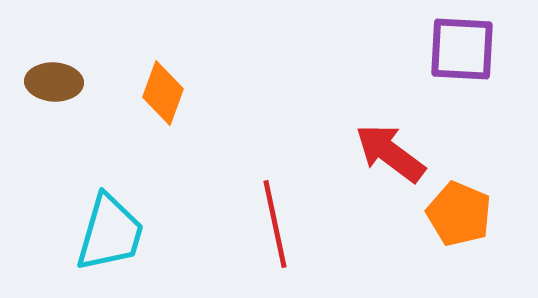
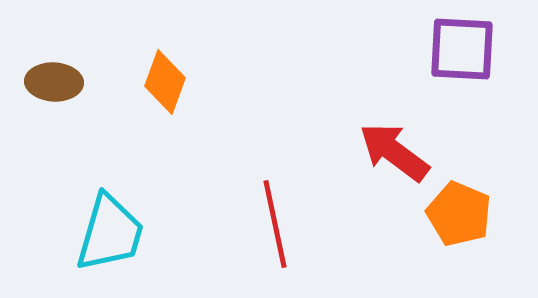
orange diamond: moved 2 px right, 11 px up
red arrow: moved 4 px right, 1 px up
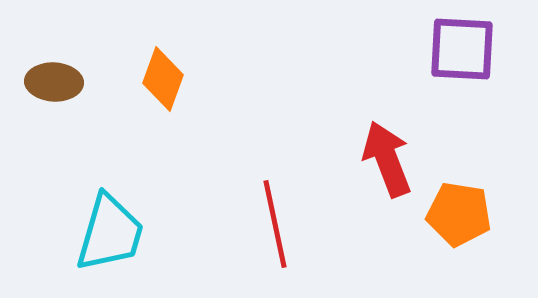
orange diamond: moved 2 px left, 3 px up
red arrow: moved 7 px left, 7 px down; rotated 32 degrees clockwise
orange pentagon: rotated 14 degrees counterclockwise
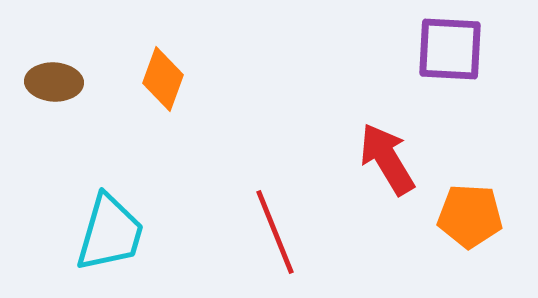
purple square: moved 12 px left
red arrow: rotated 10 degrees counterclockwise
orange pentagon: moved 11 px right, 2 px down; rotated 6 degrees counterclockwise
red line: moved 8 px down; rotated 10 degrees counterclockwise
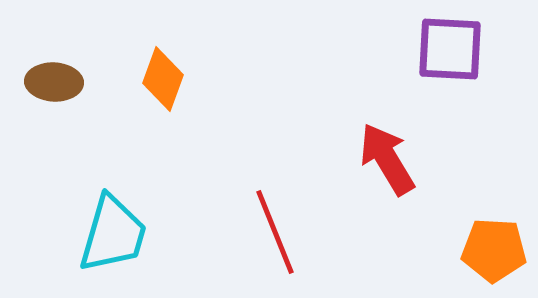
orange pentagon: moved 24 px right, 34 px down
cyan trapezoid: moved 3 px right, 1 px down
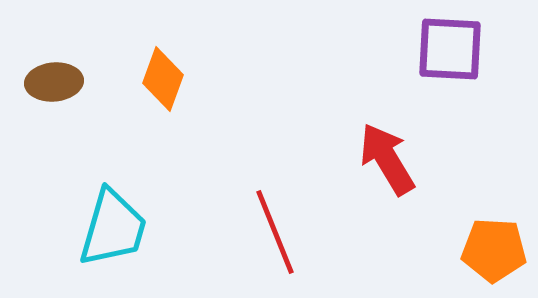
brown ellipse: rotated 8 degrees counterclockwise
cyan trapezoid: moved 6 px up
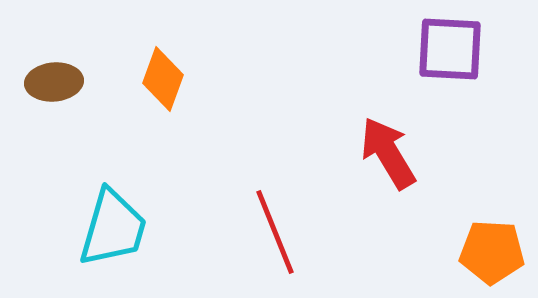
red arrow: moved 1 px right, 6 px up
orange pentagon: moved 2 px left, 2 px down
